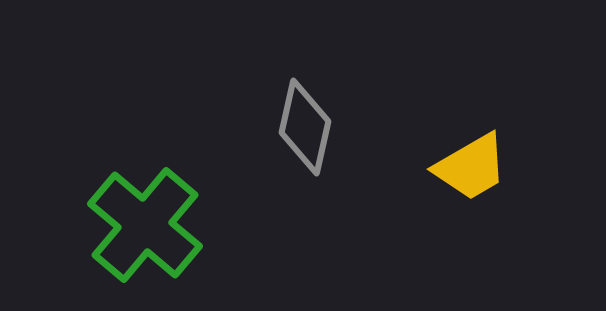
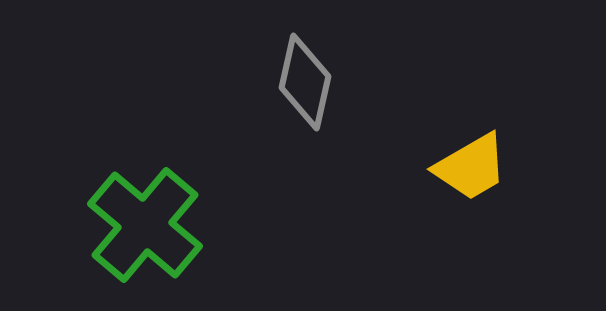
gray diamond: moved 45 px up
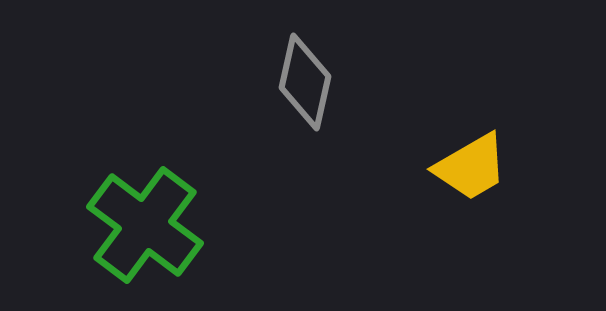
green cross: rotated 3 degrees counterclockwise
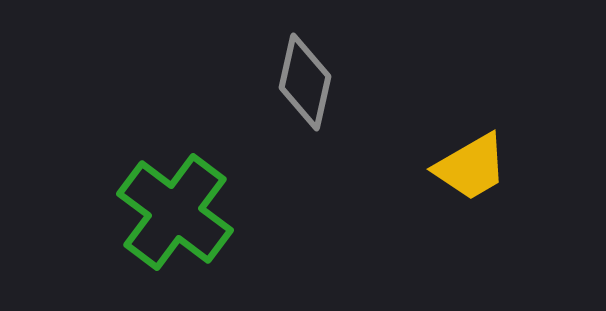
green cross: moved 30 px right, 13 px up
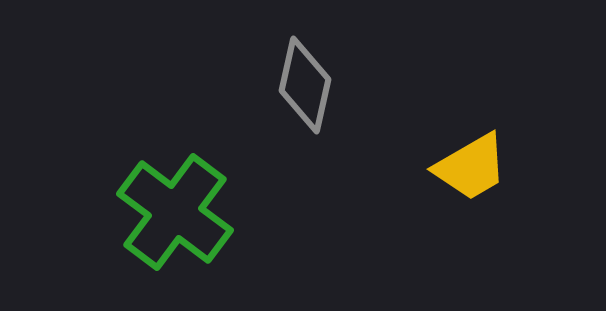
gray diamond: moved 3 px down
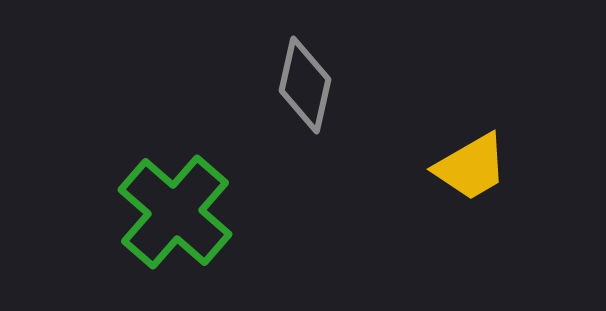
green cross: rotated 4 degrees clockwise
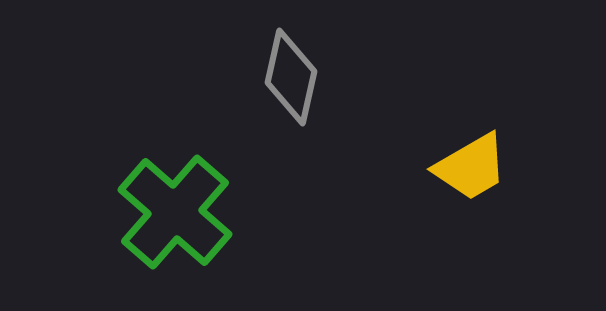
gray diamond: moved 14 px left, 8 px up
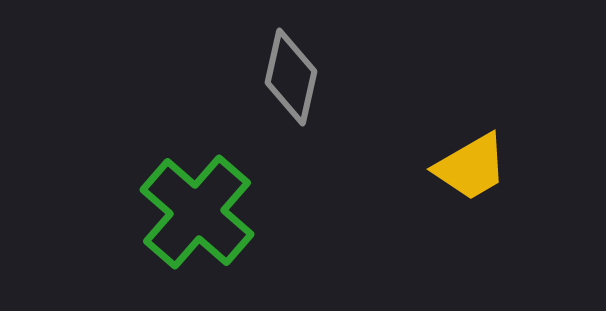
green cross: moved 22 px right
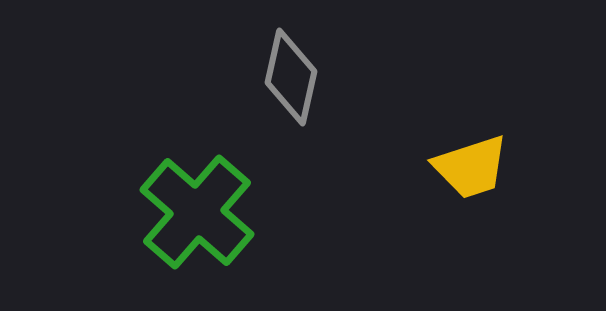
yellow trapezoid: rotated 12 degrees clockwise
